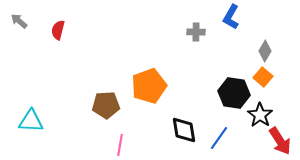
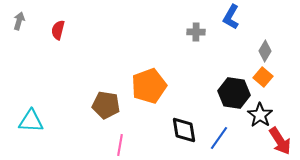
gray arrow: rotated 66 degrees clockwise
brown pentagon: rotated 12 degrees clockwise
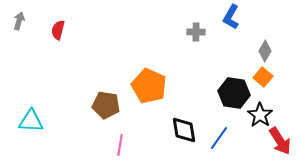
orange pentagon: rotated 28 degrees counterclockwise
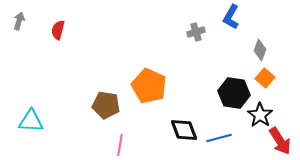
gray cross: rotated 18 degrees counterclockwise
gray diamond: moved 5 px left, 1 px up; rotated 10 degrees counterclockwise
orange square: moved 2 px right, 1 px down
black diamond: rotated 12 degrees counterclockwise
blue line: rotated 40 degrees clockwise
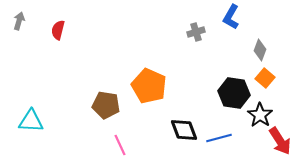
pink line: rotated 35 degrees counterclockwise
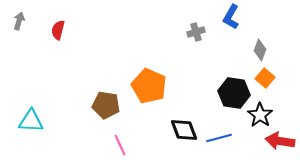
red arrow: rotated 132 degrees clockwise
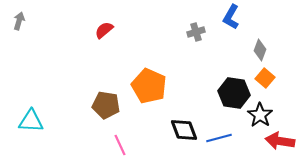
red semicircle: moved 46 px right; rotated 36 degrees clockwise
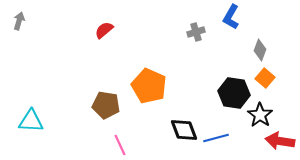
blue line: moved 3 px left
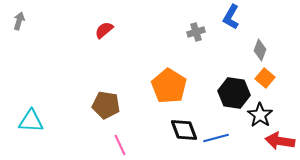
orange pentagon: moved 20 px right; rotated 8 degrees clockwise
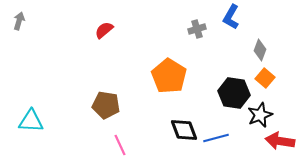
gray cross: moved 1 px right, 3 px up
orange pentagon: moved 10 px up
black star: rotated 15 degrees clockwise
